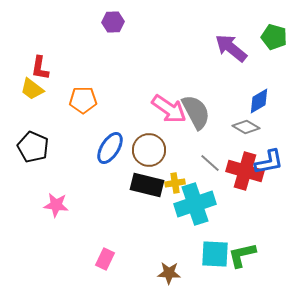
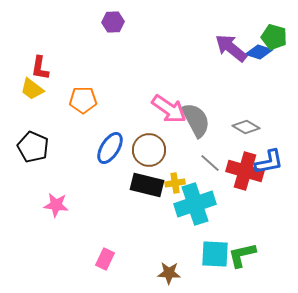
blue diamond: moved 49 px up; rotated 48 degrees clockwise
gray semicircle: moved 8 px down
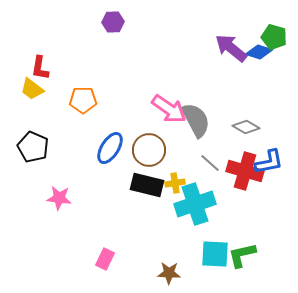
pink star: moved 3 px right, 7 px up
